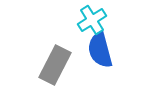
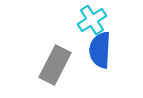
blue semicircle: rotated 18 degrees clockwise
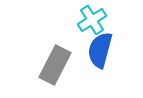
blue semicircle: rotated 12 degrees clockwise
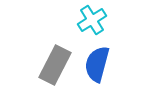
blue semicircle: moved 3 px left, 14 px down
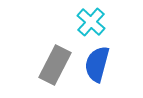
cyan cross: moved 1 px left, 2 px down; rotated 16 degrees counterclockwise
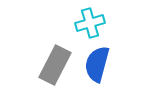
cyan cross: moved 1 px left, 1 px down; rotated 32 degrees clockwise
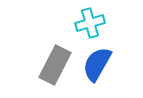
blue semicircle: rotated 15 degrees clockwise
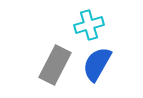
cyan cross: moved 1 px left, 2 px down
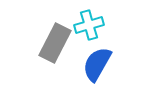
gray rectangle: moved 22 px up
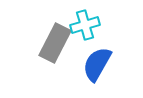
cyan cross: moved 4 px left
